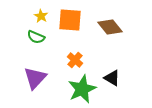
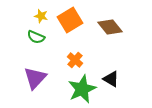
yellow star: rotated 16 degrees counterclockwise
orange square: rotated 35 degrees counterclockwise
black triangle: moved 1 px left, 1 px down
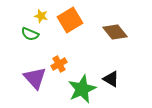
brown diamond: moved 5 px right, 5 px down
green semicircle: moved 6 px left, 3 px up
orange cross: moved 16 px left, 4 px down; rotated 21 degrees clockwise
purple triangle: rotated 25 degrees counterclockwise
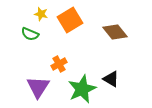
yellow star: moved 2 px up
purple triangle: moved 3 px right, 9 px down; rotated 15 degrees clockwise
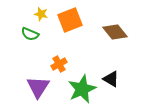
orange square: rotated 10 degrees clockwise
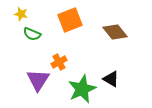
yellow star: moved 20 px left
green semicircle: moved 2 px right
orange cross: moved 2 px up
purple triangle: moved 7 px up
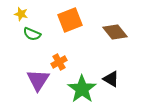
green star: rotated 12 degrees counterclockwise
